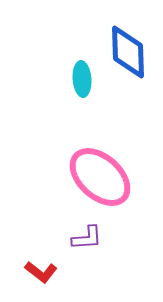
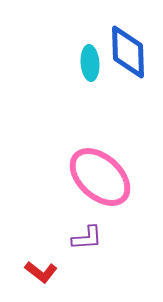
cyan ellipse: moved 8 px right, 16 px up
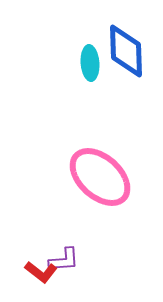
blue diamond: moved 2 px left, 1 px up
purple L-shape: moved 23 px left, 22 px down
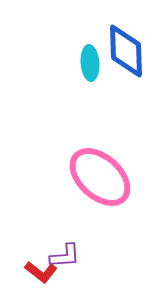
purple L-shape: moved 1 px right, 4 px up
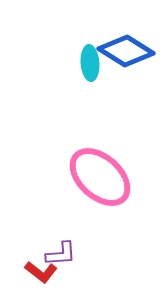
blue diamond: rotated 56 degrees counterclockwise
purple L-shape: moved 4 px left, 2 px up
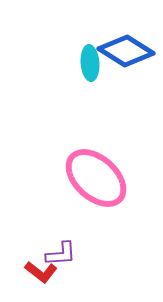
pink ellipse: moved 4 px left, 1 px down
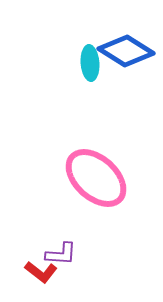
purple L-shape: rotated 8 degrees clockwise
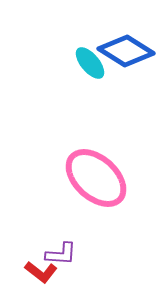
cyan ellipse: rotated 36 degrees counterclockwise
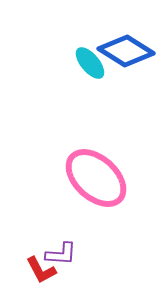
red L-shape: moved 2 px up; rotated 24 degrees clockwise
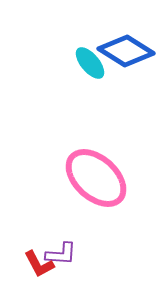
red L-shape: moved 2 px left, 6 px up
